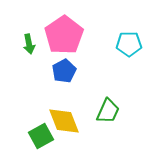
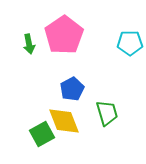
cyan pentagon: moved 1 px right, 1 px up
blue pentagon: moved 8 px right, 18 px down
green trapezoid: moved 1 px left, 2 px down; rotated 40 degrees counterclockwise
green square: moved 1 px right, 2 px up
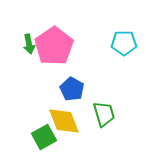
pink pentagon: moved 10 px left, 11 px down
cyan pentagon: moved 6 px left
blue pentagon: rotated 15 degrees counterclockwise
green trapezoid: moved 3 px left, 1 px down
green square: moved 2 px right, 3 px down
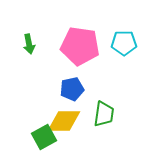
pink pentagon: moved 26 px right; rotated 30 degrees counterclockwise
blue pentagon: rotated 30 degrees clockwise
green trapezoid: rotated 24 degrees clockwise
yellow diamond: rotated 68 degrees counterclockwise
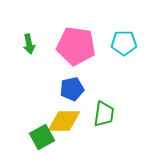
pink pentagon: moved 4 px left
green square: moved 2 px left
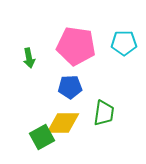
green arrow: moved 14 px down
blue pentagon: moved 2 px left, 2 px up; rotated 10 degrees clockwise
green trapezoid: moved 1 px up
yellow diamond: moved 1 px left, 2 px down
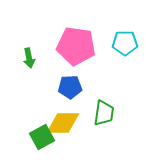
cyan pentagon: moved 1 px right
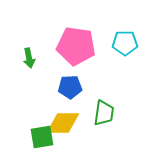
green square: rotated 20 degrees clockwise
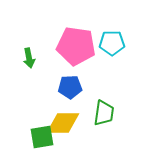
cyan pentagon: moved 13 px left
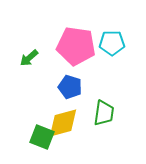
green arrow: rotated 60 degrees clockwise
blue pentagon: rotated 20 degrees clockwise
yellow diamond: rotated 16 degrees counterclockwise
green square: rotated 30 degrees clockwise
